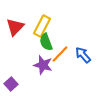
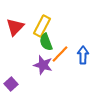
blue arrow: rotated 42 degrees clockwise
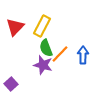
green semicircle: moved 6 px down
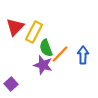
yellow rectangle: moved 8 px left, 6 px down
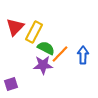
green semicircle: rotated 138 degrees clockwise
purple star: rotated 18 degrees counterclockwise
purple square: rotated 24 degrees clockwise
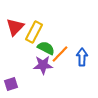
blue arrow: moved 1 px left, 2 px down
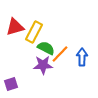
red triangle: rotated 30 degrees clockwise
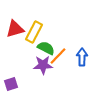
red triangle: moved 2 px down
orange line: moved 2 px left, 2 px down
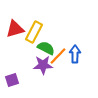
blue arrow: moved 7 px left, 3 px up
purple square: moved 1 px right, 4 px up
